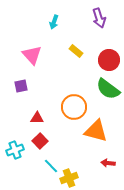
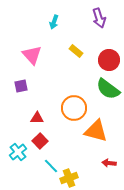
orange circle: moved 1 px down
cyan cross: moved 3 px right, 2 px down; rotated 18 degrees counterclockwise
red arrow: moved 1 px right
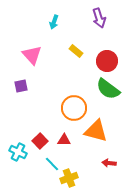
red circle: moved 2 px left, 1 px down
red triangle: moved 27 px right, 22 px down
cyan cross: rotated 24 degrees counterclockwise
cyan line: moved 1 px right, 2 px up
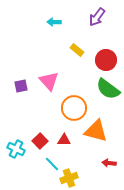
purple arrow: moved 2 px left, 1 px up; rotated 54 degrees clockwise
cyan arrow: rotated 72 degrees clockwise
yellow rectangle: moved 1 px right, 1 px up
pink triangle: moved 17 px right, 26 px down
red circle: moved 1 px left, 1 px up
cyan cross: moved 2 px left, 3 px up
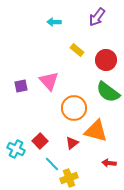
green semicircle: moved 3 px down
red triangle: moved 8 px right, 3 px down; rotated 40 degrees counterclockwise
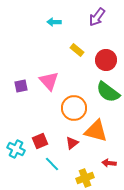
red square: rotated 21 degrees clockwise
yellow cross: moved 16 px right
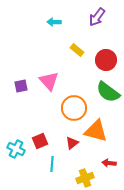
cyan line: rotated 49 degrees clockwise
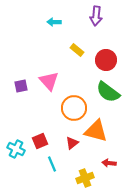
purple arrow: moved 1 px left, 1 px up; rotated 30 degrees counterclockwise
cyan line: rotated 28 degrees counterclockwise
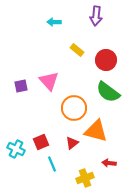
red square: moved 1 px right, 1 px down
